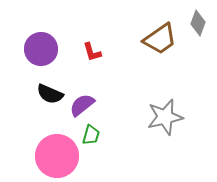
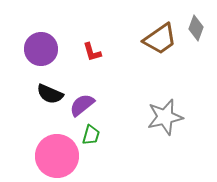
gray diamond: moved 2 px left, 5 px down
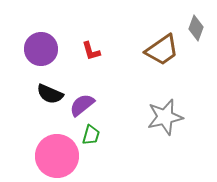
brown trapezoid: moved 2 px right, 11 px down
red L-shape: moved 1 px left, 1 px up
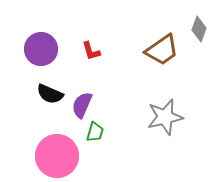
gray diamond: moved 3 px right, 1 px down
purple semicircle: rotated 28 degrees counterclockwise
green trapezoid: moved 4 px right, 3 px up
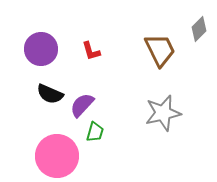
gray diamond: rotated 25 degrees clockwise
brown trapezoid: moved 2 px left; rotated 81 degrees counterclockwise
purple semicircle: rotated 20 degrees clockwise
gray star: moved 2 px left, 4 px up
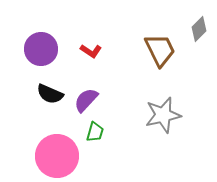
red L-shape: rotated 40 degrees counterclockwise
purple semicircle: moved 4 px right, 5 px up
gray star: moved 2 px down
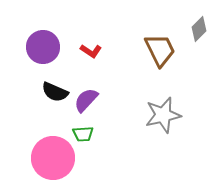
purple circle: moved 2 px right, 2 px up
black semicircle: moved 5 px right, 2 px up
green trapezoid: moved 12 px left, 2 px down; rotated 70 degrees clockwise
pink circle: moved 4 px left, 2 px down
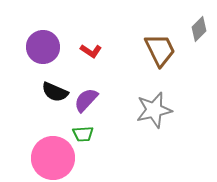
gray star: moved 9 px left, 5 px up
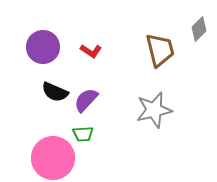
brown trapezoid: rotated 12 degrees clockwise
